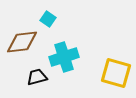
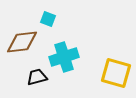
cyan square: rotated 14 degrees counterclockwise
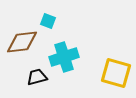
cyan square: moved 2 px down
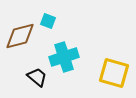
brown diamond: moved 2 px left, 6 px up; rotated 8 degrees counterclockwise
yellow square: moved 2 px left
black trapezoid: rotated 55 degrees clockwise
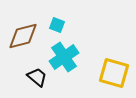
cyan square: moved 9 px right, 4 px down
brown diamond: moved 3 px right
cyan cross: rotated 16 degrees counterclockwise
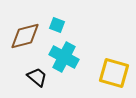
brown diamond: moved 2 px right
cyan cross: rotated 28 degrees counterclockwise
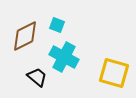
brown diamond: rotated 12 degrees counterclockwise
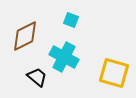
cyan square: moved 14 px right, 5 px up
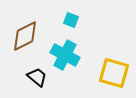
cyan cross: moved 1 px right, 2 px up
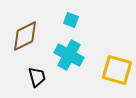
cyan cross: moved 4 px right
yellow square: moved 3 px right, 3 px up
black trapezoid: rotated 35 degrees clockwise
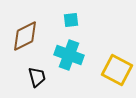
cyan square: rotated 28 degrees counterclockwise
cyan cross: rotated 8 degrees counterclockwise
yellow square: rotated 12 degrees clockwise
